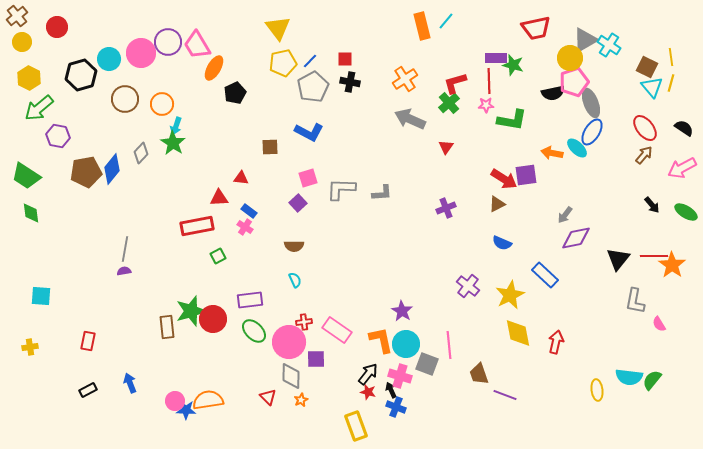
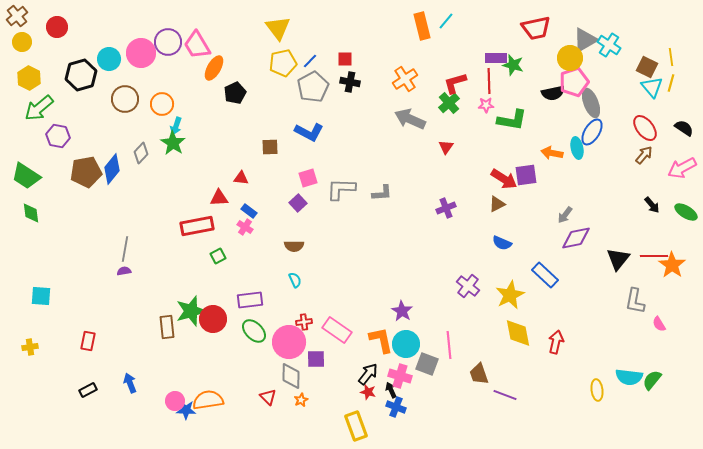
cyan ellipse at (577, 148): rotated 35 degrees clockwise
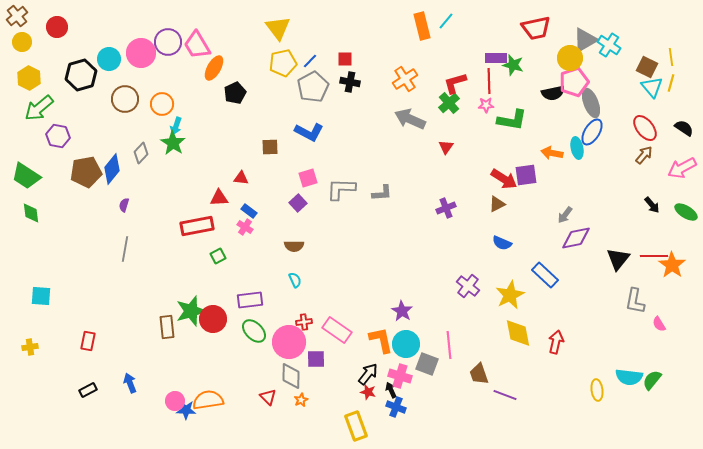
purple semicircle at (124, 271): moved 66 px up; rotated 64 degrees counterclockwise
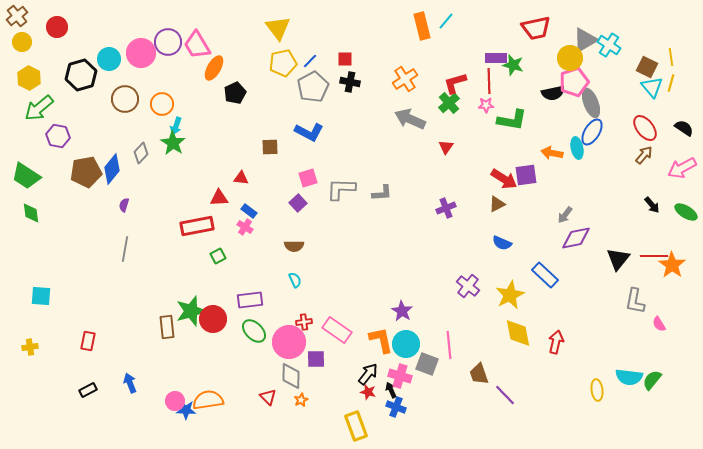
purple line at (505, 395): rotated 25 degrees clockwise
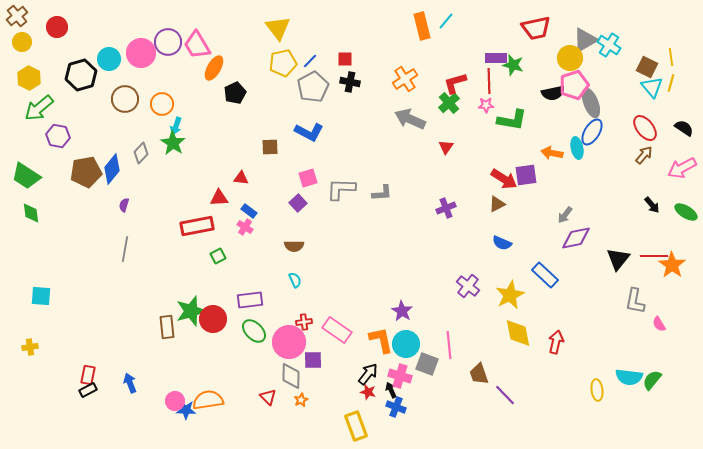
pink pentagon at (574, 82): moved 3 px down
red rectangle at (88, 341): moved 34 px down
purple square at (316, 359): moved 3 px left, 1 px down
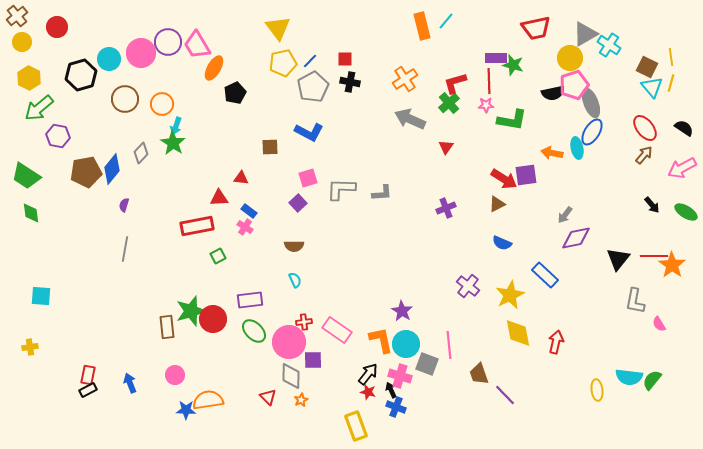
gray triangle at (585, 40): moved 6 px up
pink circle at (175, 401): moved 26 px up
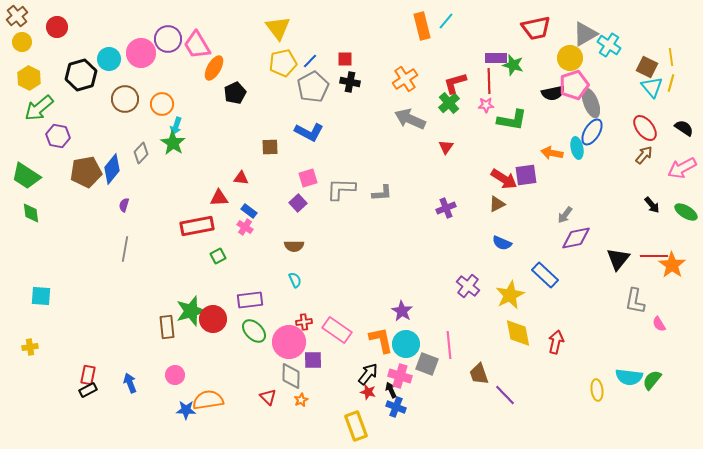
purple circle at (168, 42): moved 3 px up
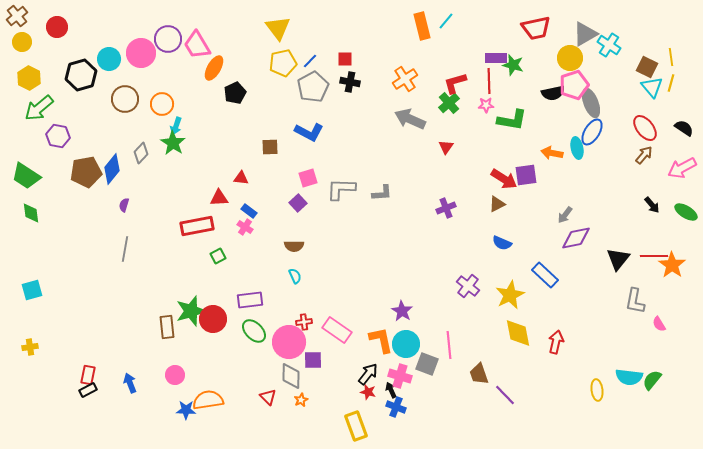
cyan semicircle at (295, 280): moved 4 px up
cyan square at (41, 296): moved 9 px left, 6 px up; rotated 20 degrees counterclockwise
